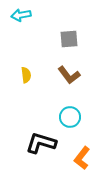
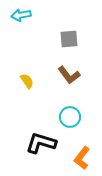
yellow semicircle: moved 1 px right, 6 px down; rotated 28 degrees counterclockwise
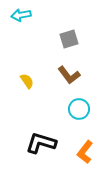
gray square: rotated 12 degrees counterclockwise
cyan circle: moved 9 px right, 8 px up
orange L-shape: moved 3 px right, 6 px up
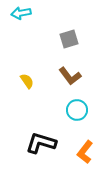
cyan arrow: moved 2 px up
brown L-shape: moved 1 px right, 1 px down
cyan circle: moved 2 px left, 1 px down
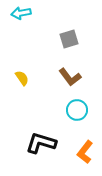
brown L-shape: moved 1 px down
yellow semicircle: moved 5 px left, 3 px up
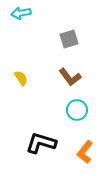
yellow semicircle: moved 1 px left
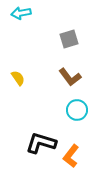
yellow semicircle: moved 3 px left
orange L-shape: moved 14 px left, 4 px down
